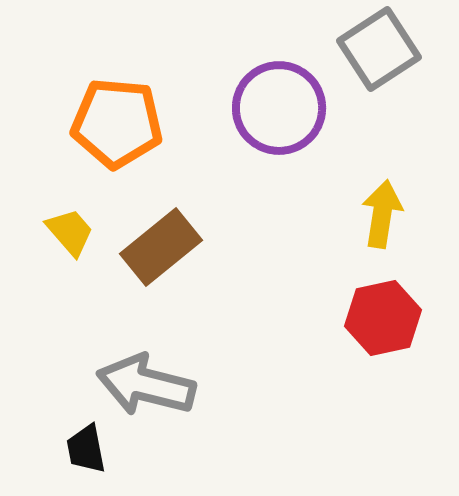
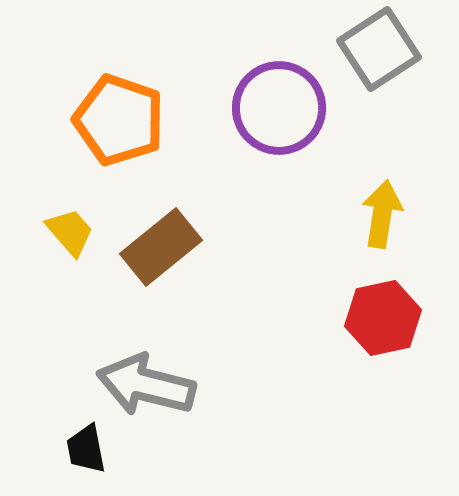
orange pentagon: moved 2 px right, 3 px up; rotated 14 degrees clockwise
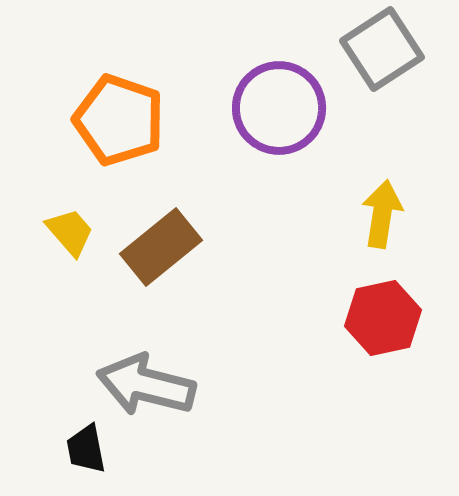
gray square: moved 3 px right
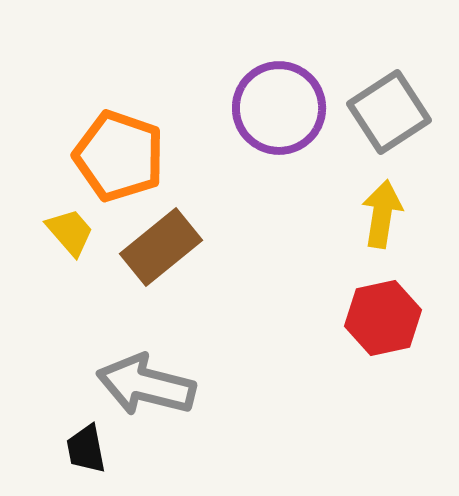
gray square: moved 7 px right, 63 px down
orange pentagon: moved 36 px down
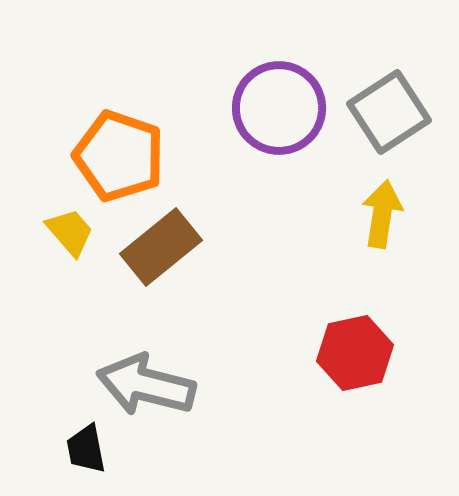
red hexagon: moved 28 px left, 35 px down
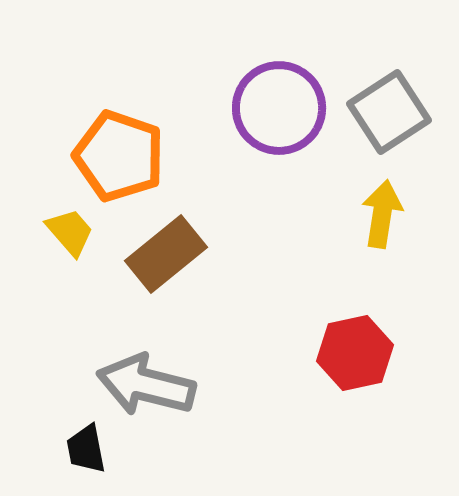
brown rectangle: moved 5 px right, 7 px down
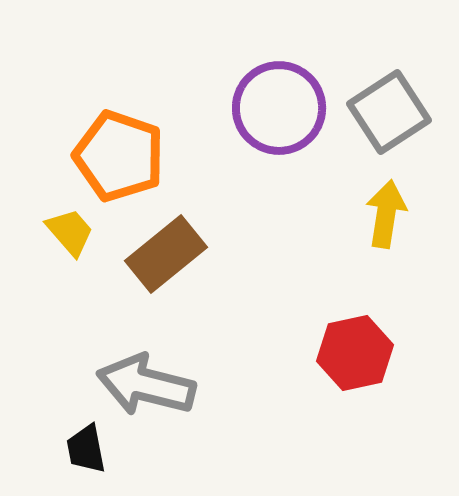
yellow arrow: moved 4 px right
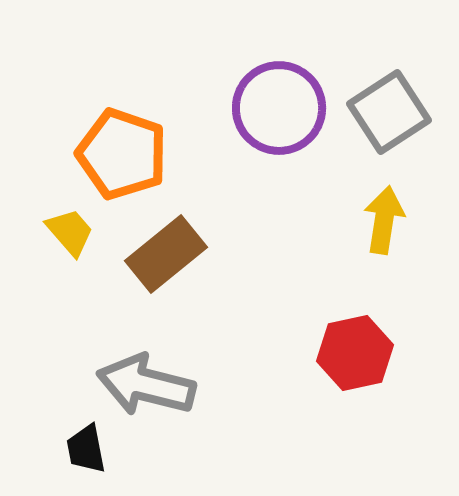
orange pentagon: moved 3 px right, 2 px up
yellow arrow: moved 2 px left, 6 px down
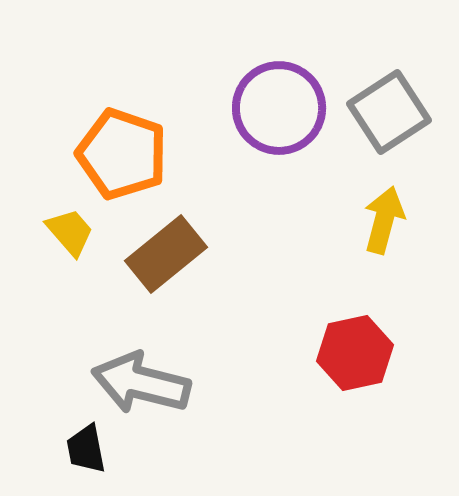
yellow arrow: rotated 6 degrees clockwise
gray arrow: moved 5 px left, 2 px up
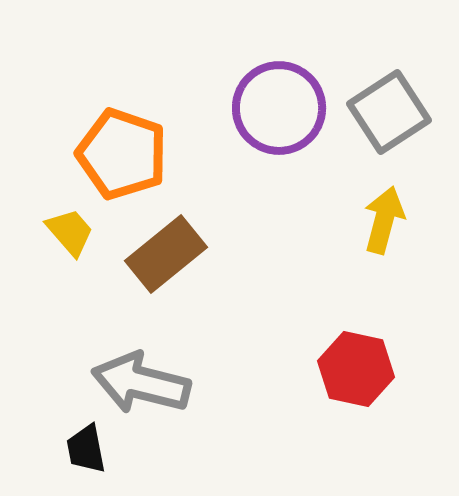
red hexagon: moved 1 px right, 16 px down; rotated 24 degrees clockwise
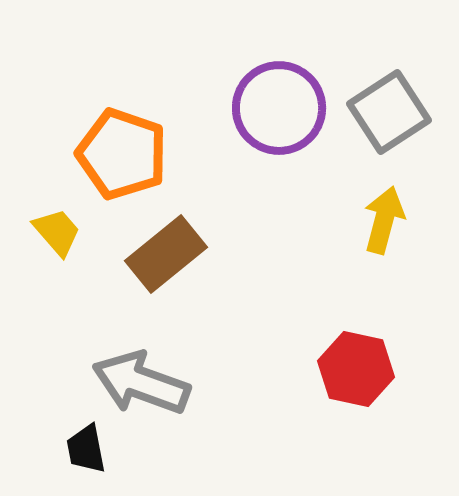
yellow trapezoid: moved 13 px left
gray arrow: rotated 6 degrees clockwise
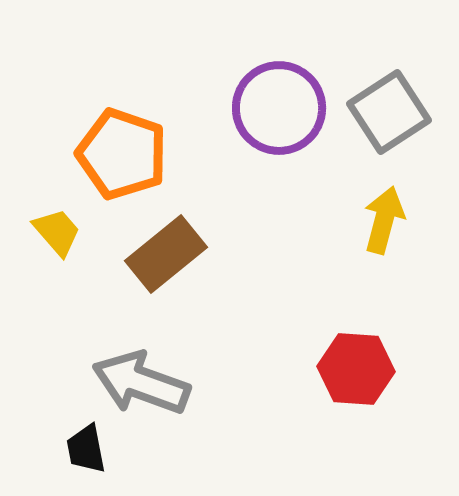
red hexagon: rotated 8 degrees counterclockwise
